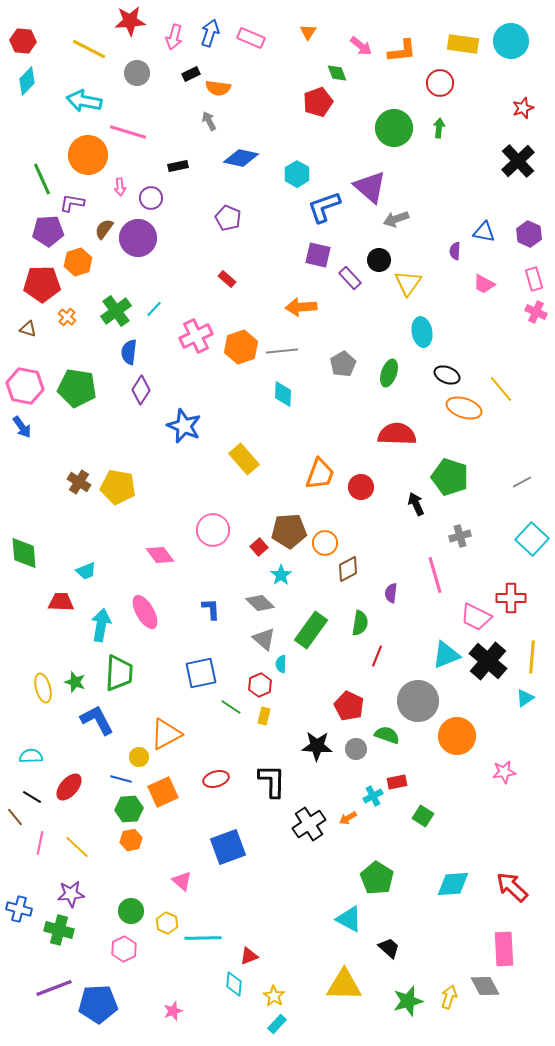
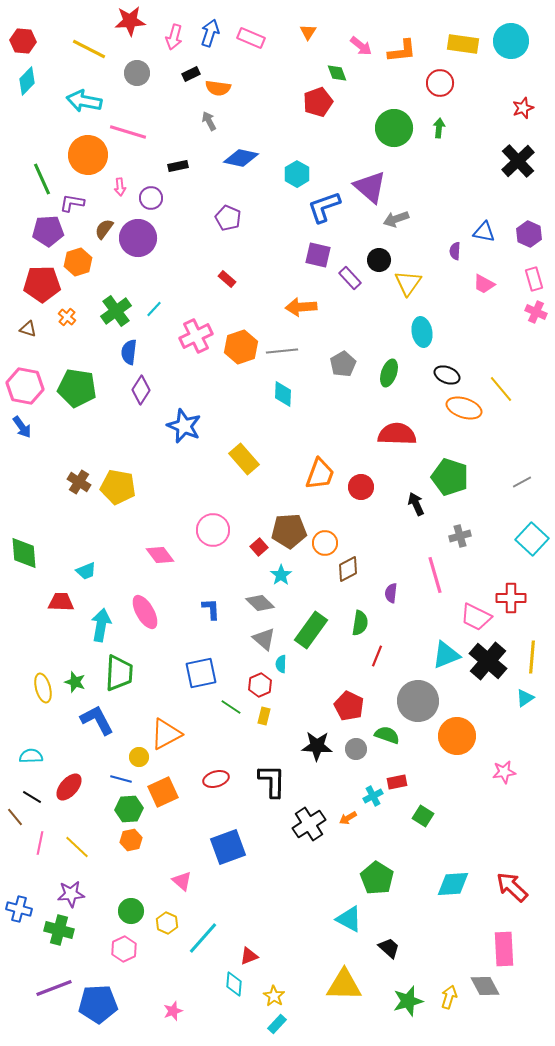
cyan line at (203, 938): rotated 48 degrees counterclockwise
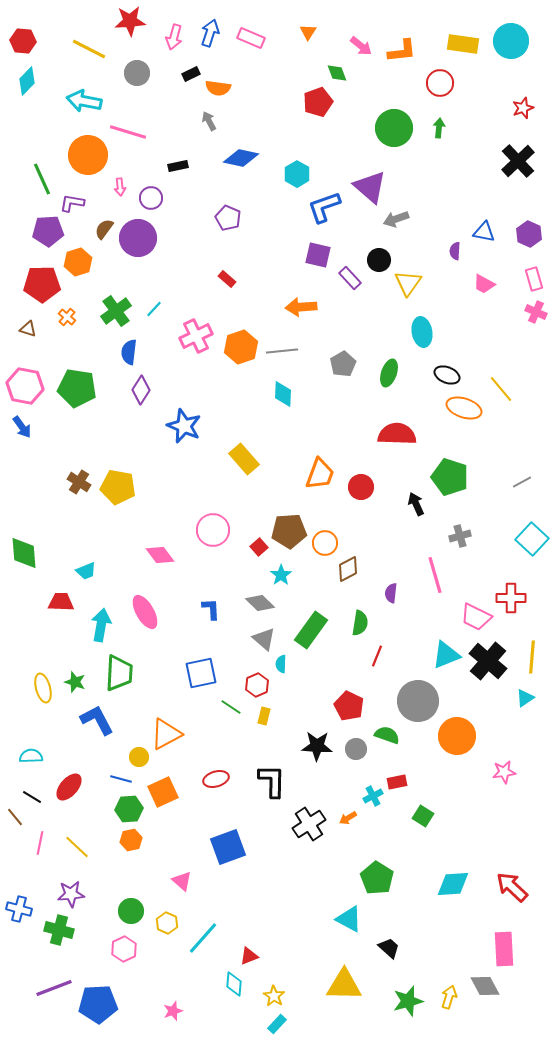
red hexagon at (260, 685): moved 3 px left
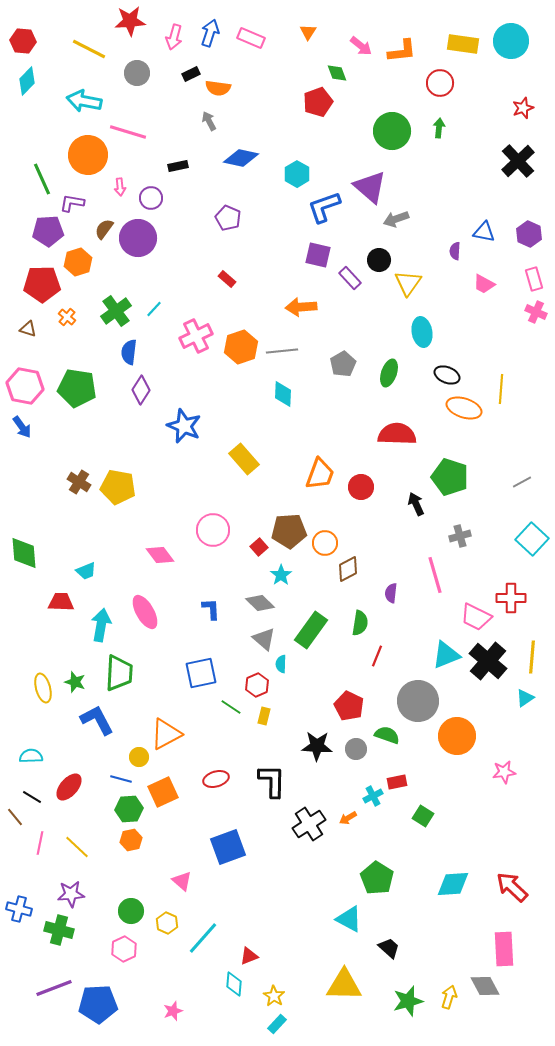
green circle at (394, 128): moved 2 px left, 3 px down
yellow line at (501, 389): rotated 44 degrees clockwise
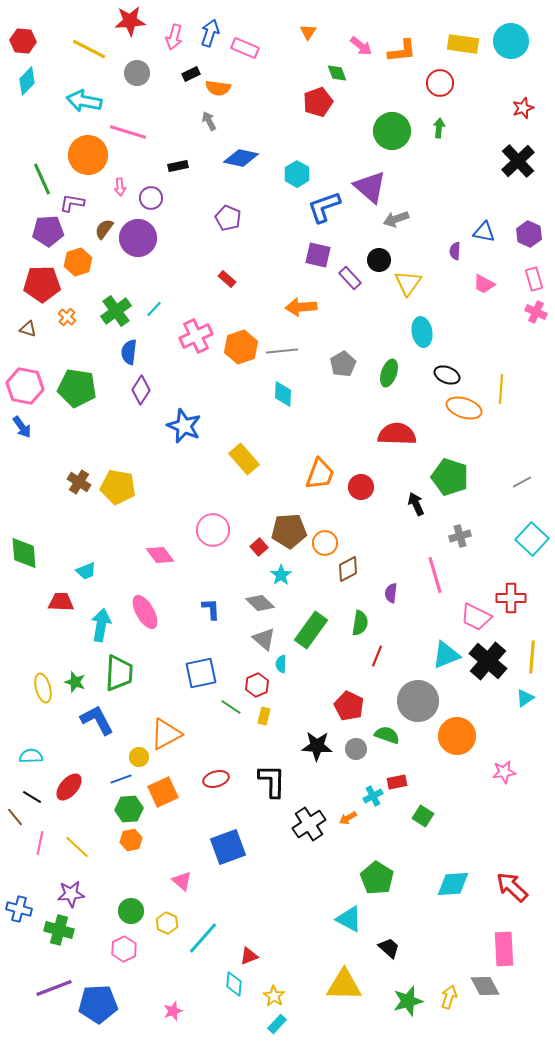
pink rectangle at (251, 38): moved 6 px left, 10 px down
blue line at (121, 779): rotated 35 degrees counterclockwise
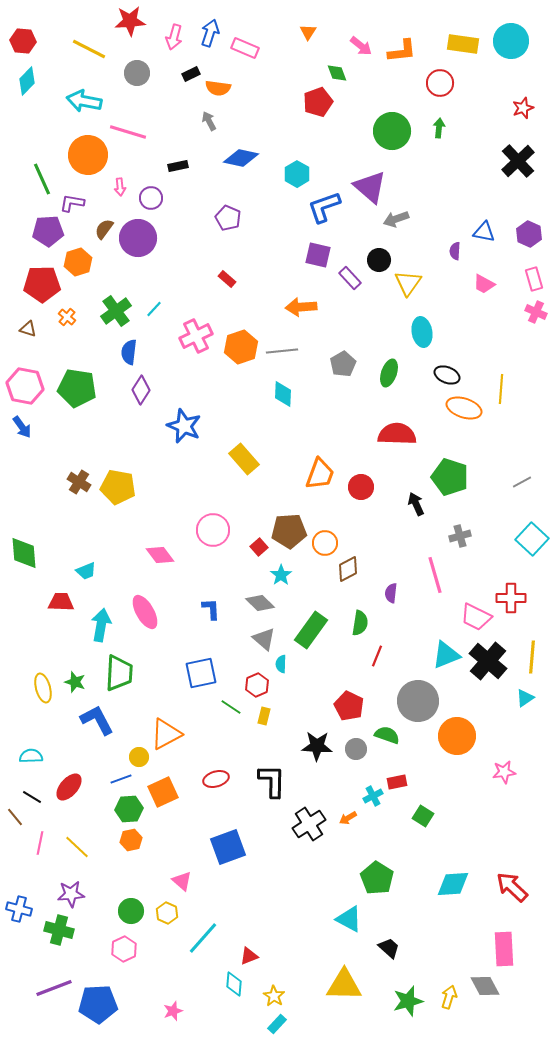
yellow hexagon at (167, 923): moved 10 px up
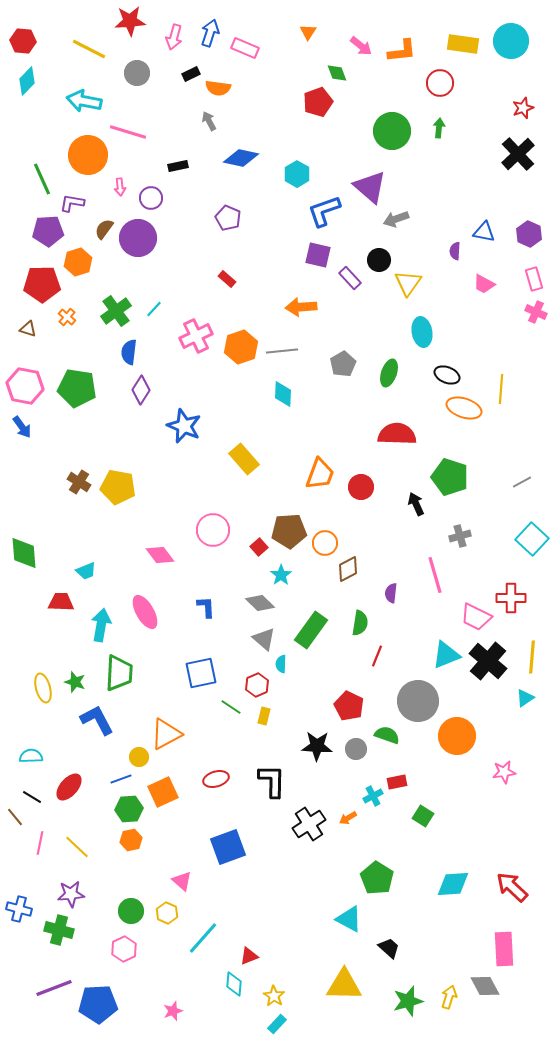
black cross at (518, 161): moved 7 px up
blue L-shape at (324, 207): moved 4 px down
blue L-shape at (211, 609): moved 5 px left, 2 px up
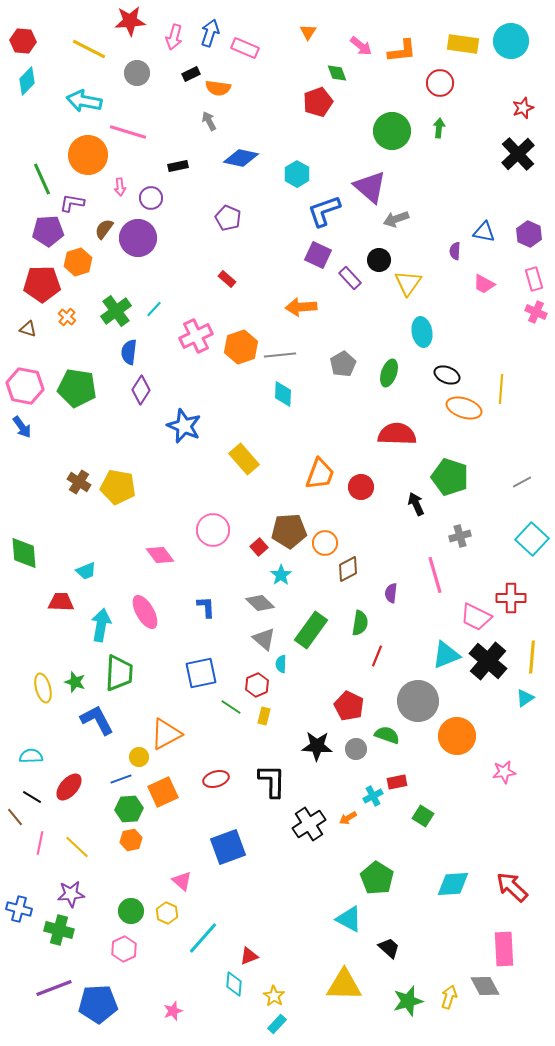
purple square at (318, 255): rotated 12 degrees clockwise
gray line at (282, 351): moved 2 px left, 4 px down
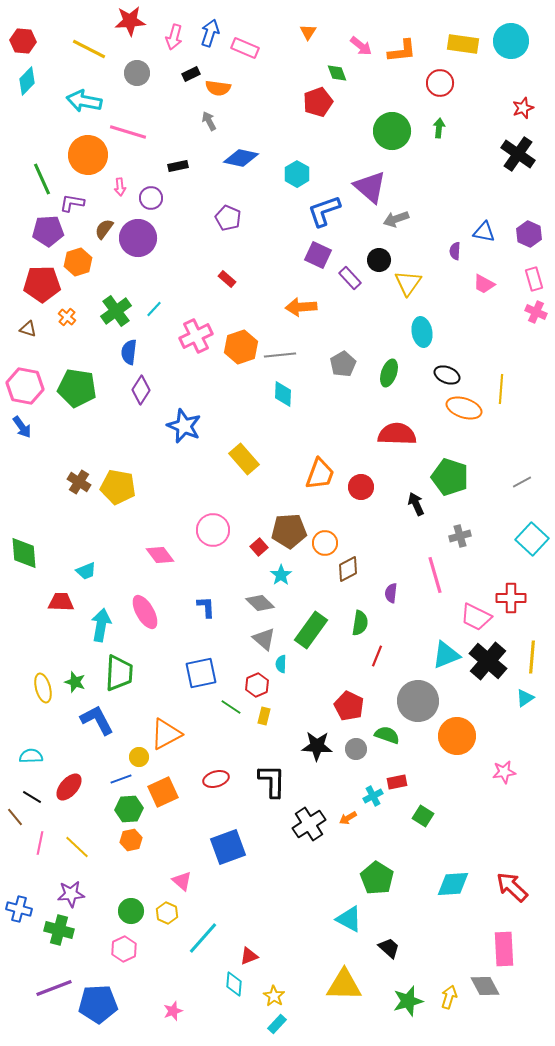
black cross at (518, 154): rotated 12 degrees counterclockwise
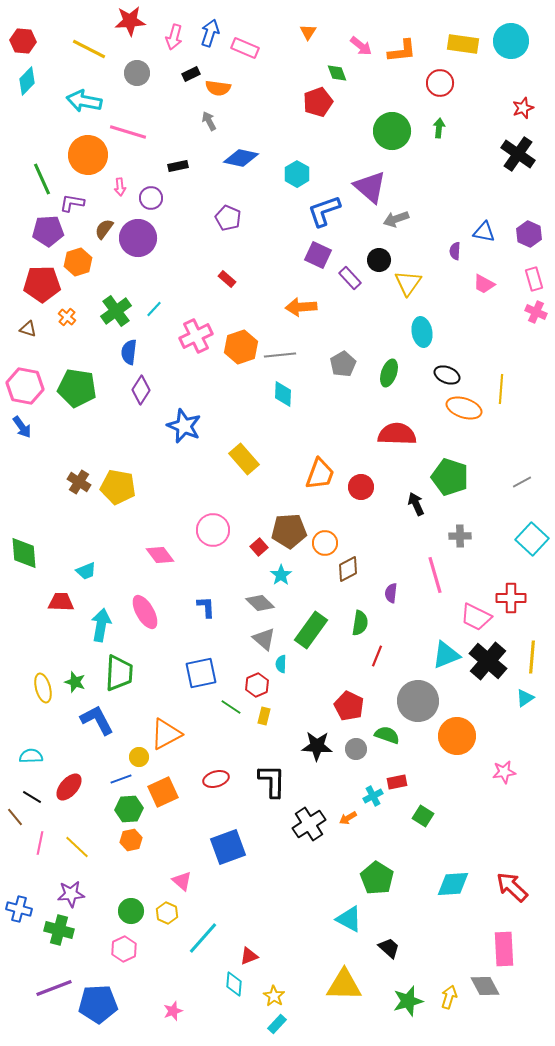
gray cross at (460, 536): rotated 15 degrees clockwise
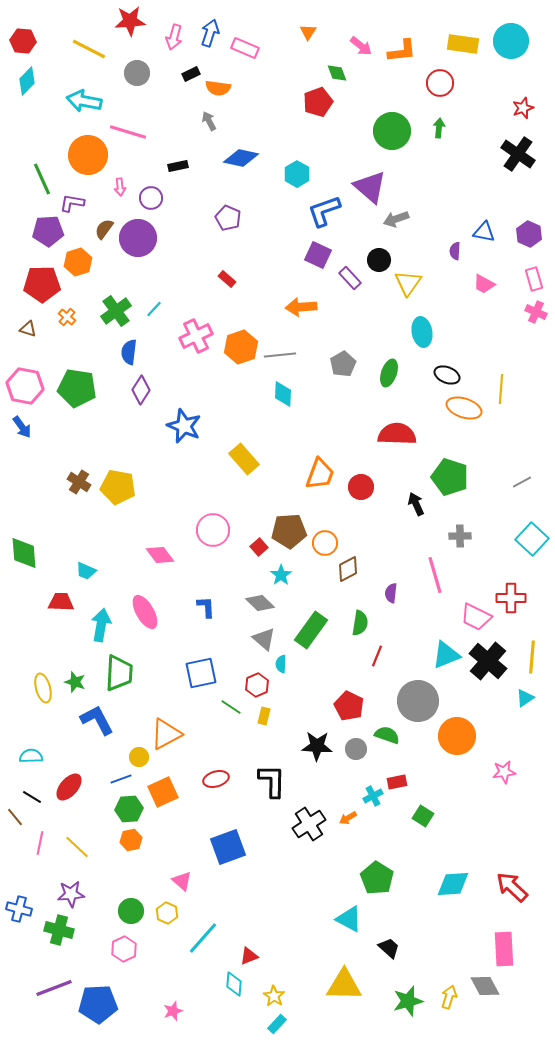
cyan trapezoid at (86, 571): rotated 45 degrees clockwise
